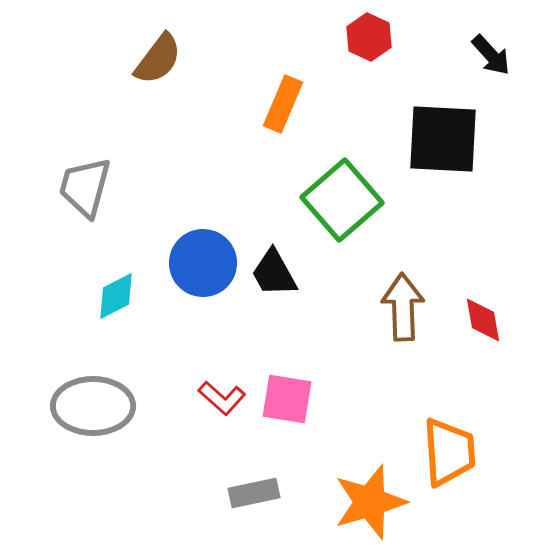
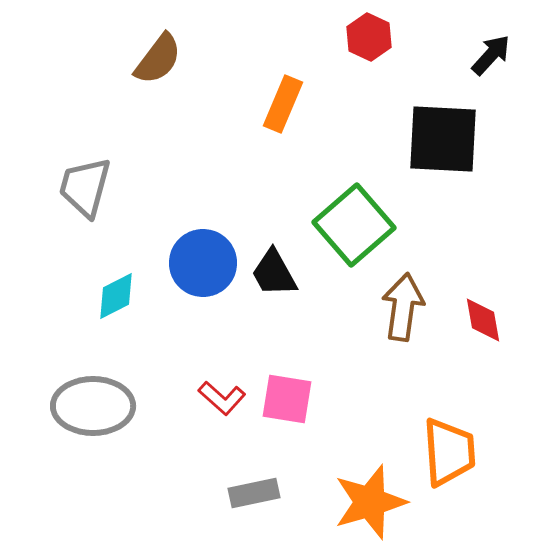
black arrow: rotated 96 degrees counterclockwise
green square: moved 12 px right, 25 px down
brown arrow: rotated 10 degrees clockwise
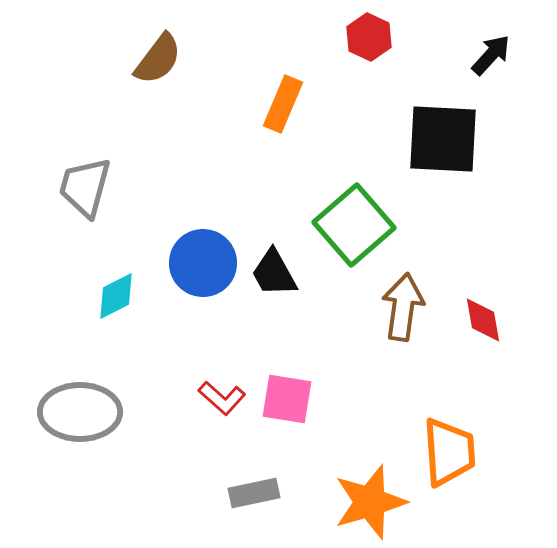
gray ellipse: moved 13 px left, 6 px down
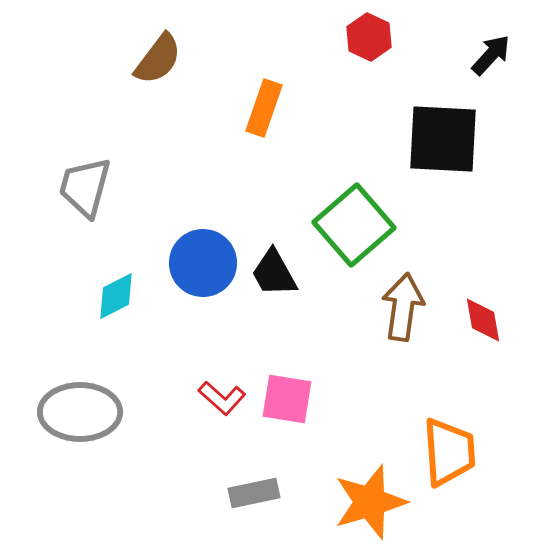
orange rectangle: moved 19 px left, 4 px down; rotated 4 degrees counterclockwise
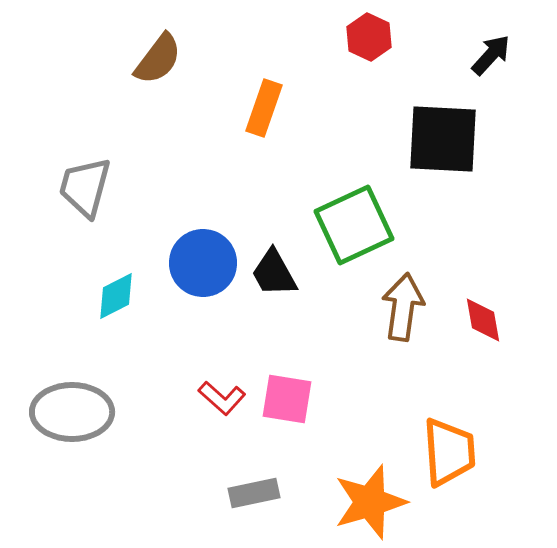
green square: rotated 16 degrees clockwise
gray ellipse: moved 8 px left
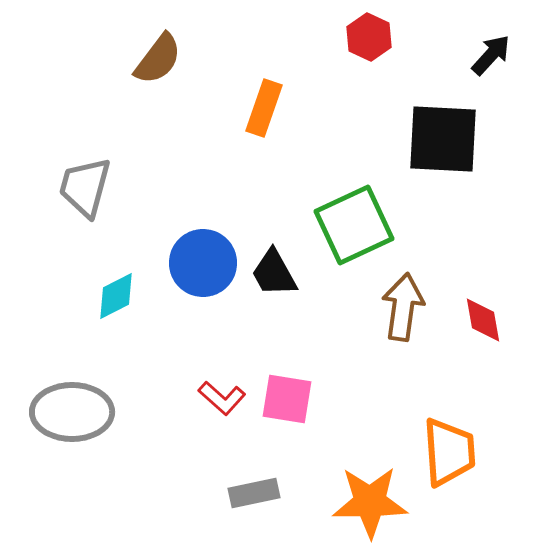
orange star: rotated 16 degrees clockwise
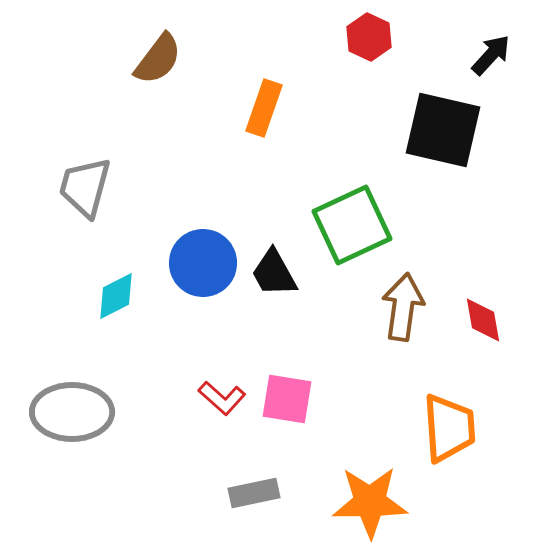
black square: moved 9 px up; rotated 10 degrees clockwise
green square: moved 2 px left
orange trapezoid: moved 24 px up
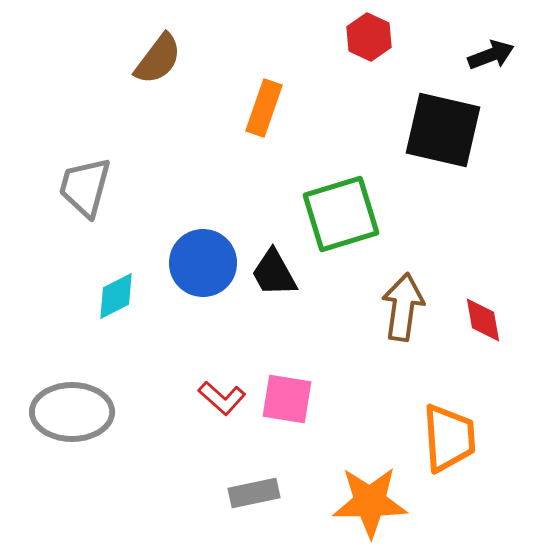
black arrow: rotated 27 degrees clockwise
green square: moved 11 px left, 11 px up; rotated 8 degrees clockwise
orange trapezoid: moved 10 px down
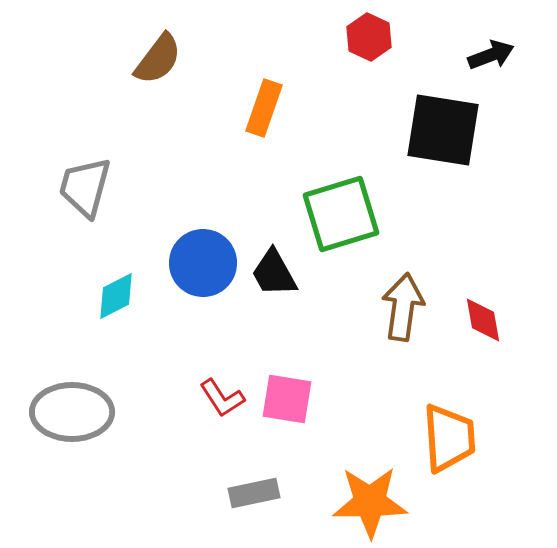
black square: rotated 4 degrees counterclockwise
red L-shape: rotated 15 degrees clockwise
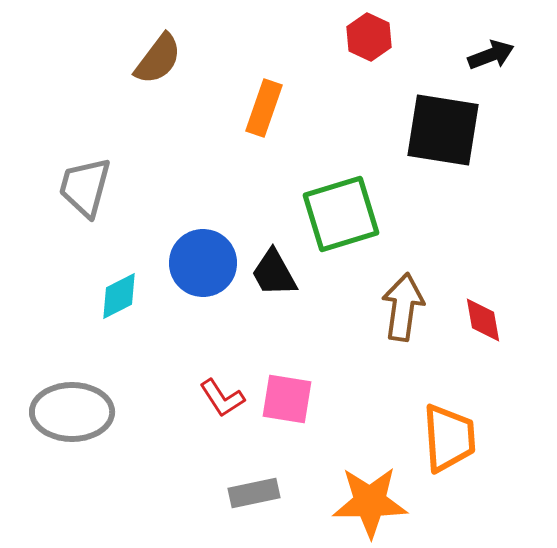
cyan diamond: moved 3 px right
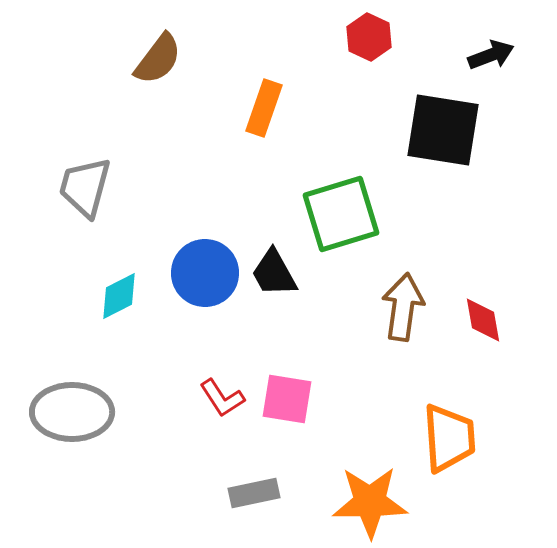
blue circle: moved 2 px right, 10 px down
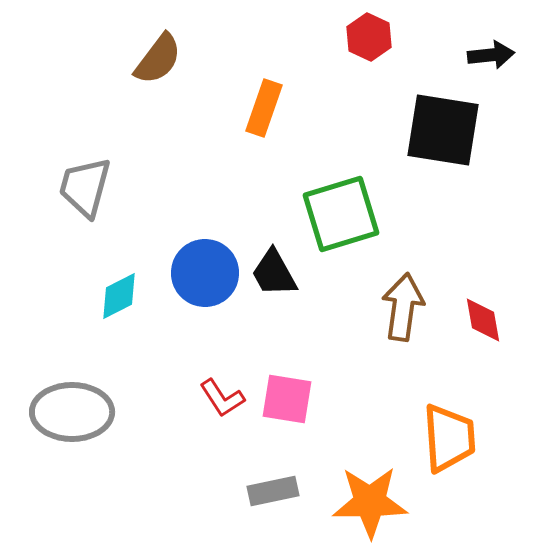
black arrow: rotated 15 degrees clockwise
gray rectangle: moved 19 px right, 2 px up
